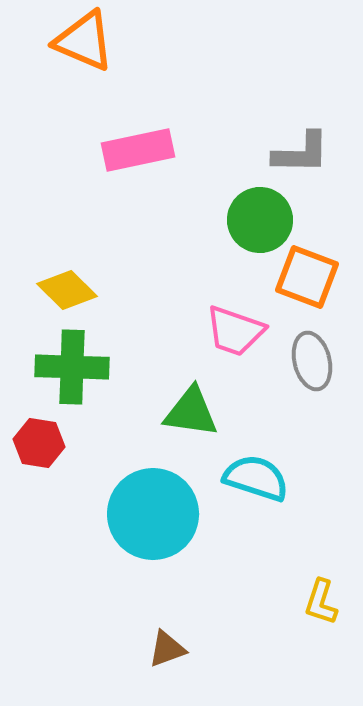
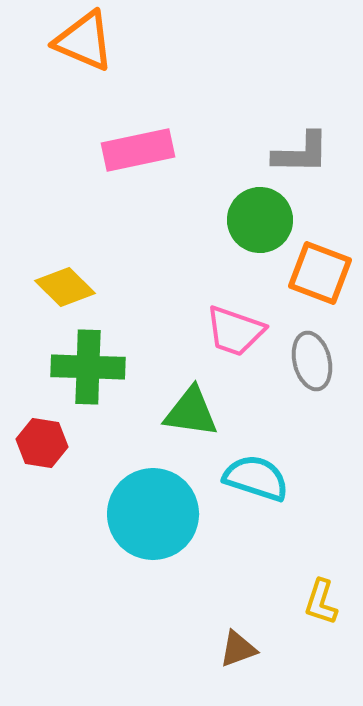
orange square: moved 13 px right, 4 px up
yellow diamond: moved 2 px left, 3 px up
green cross: moved 16 px right
red hexagon: moved 3 px right
brown triangle: moved 71 px right
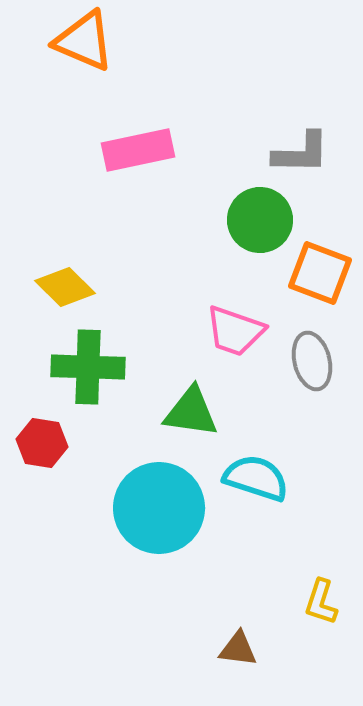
cyan circle: moved 6 px right, 6 px up
brown triangle: rotated 27 degrees clockwise
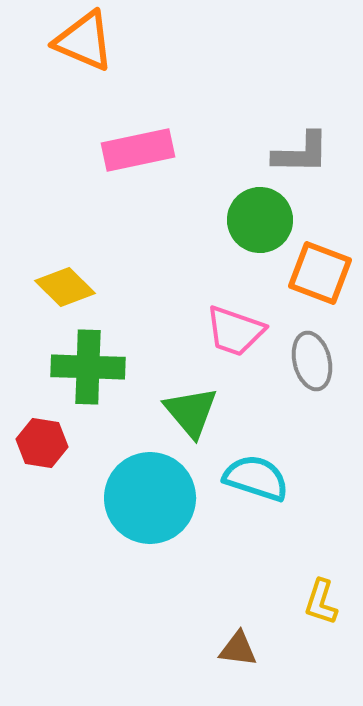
green triangle: rotated 42 degrees clockwise
cyan circle: moved 9 px left, 10 px up
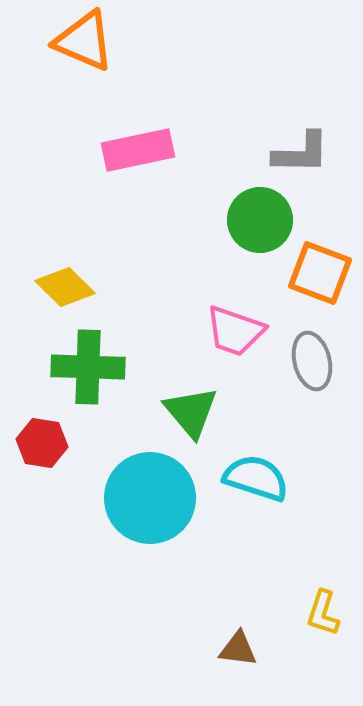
yellow L-shape: moved 2 px right, 11 px down
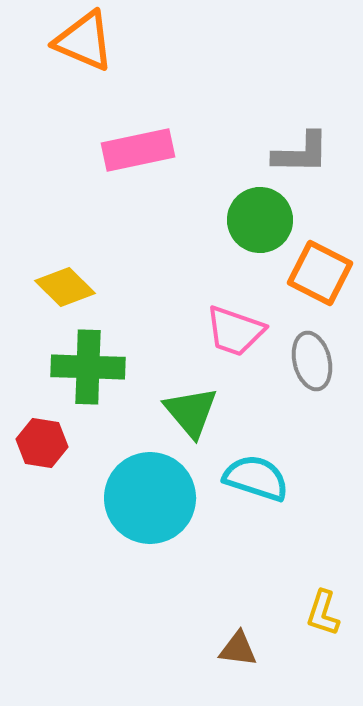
orange square: rotated 6 degrees clockwise
